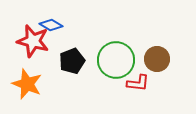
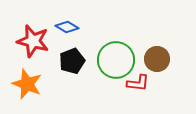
blue diamond: moved 16 px right, 2 px down
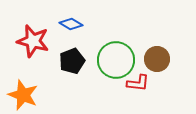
blue diamond: moved 4 px right, 3 px up
orange star: moved 4 px left, 11 px down
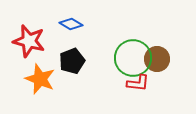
red star: moved 4 px left
green circle: moved 17 px right, 2 px up
orange star: moved 17 px right, 16 px up
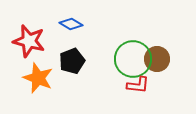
green circle: moved 1 px down
orange star: moved 2 px left, 1 px up
red L-shape: moved 2 px down
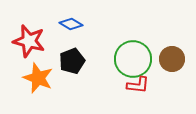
brown circle: moved 15 px right
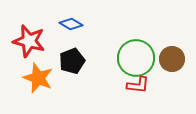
green circle: moved 3 px right, 1 px up
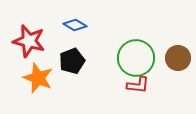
blue diamond: moved 4 px right, 1 px down
brown circle: moved 6 px right, 1 px up
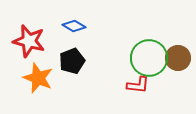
blue diamond: moved 1 px left, 1 px down
green circle: moved 13 px right
